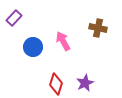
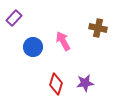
purple star: rotated 18 degrees clockwise
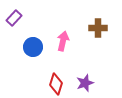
brown cross: rotated 12 degrees counterclockwise
pink arrow: rotated 42 degrees clockwise
purple star: rotated 12 degrees counterclockwise
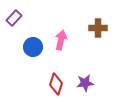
pink arrow: moved 2 px left, 1 px up
purple star: rotated 12 degrees clockwise
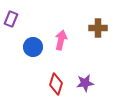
purple rectangle: moved 3 px left, 1 px down; rotated 21 degrees counterclockwise
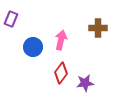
red diamond: moved 5 px right, 11 px up; rotated 20 degrees clockwise
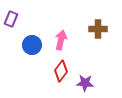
brown cross: moved 1 px down
blue circle: moved 1 px left, 2 px up
red diamond: moved 2 px up
purple star: rotated 12 degrees clockwise
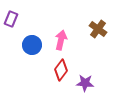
brown cross: rotated 36 degrees clockwise
red diamond: moved 1 px up
